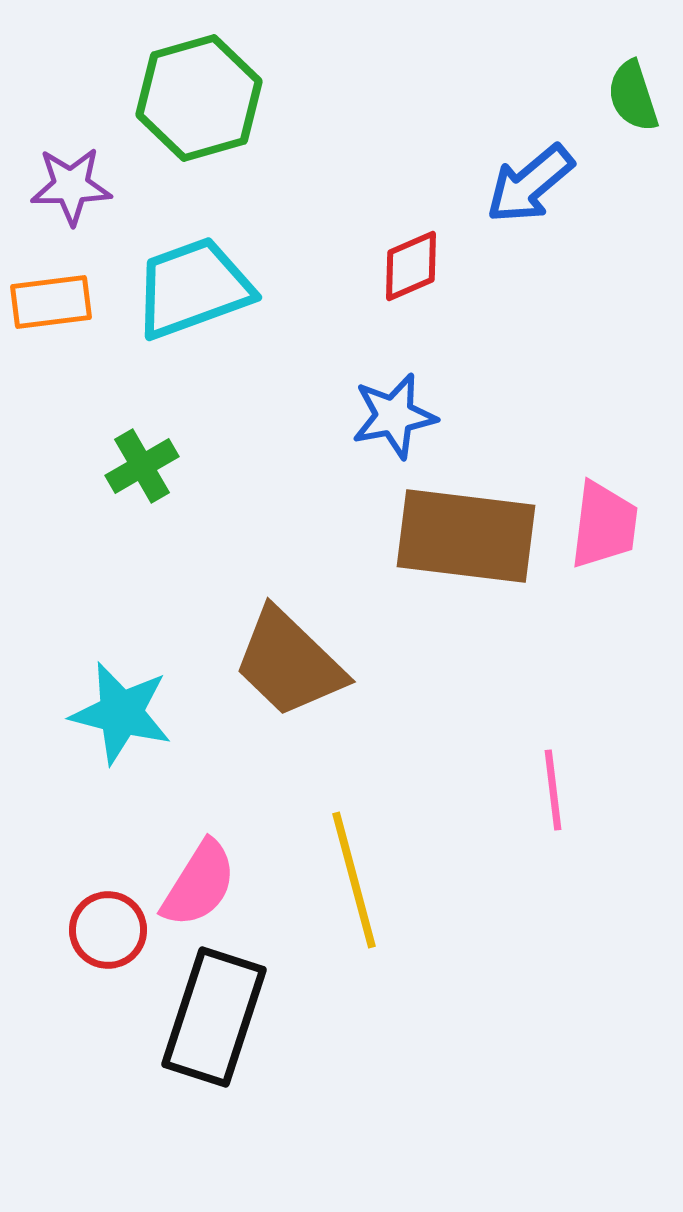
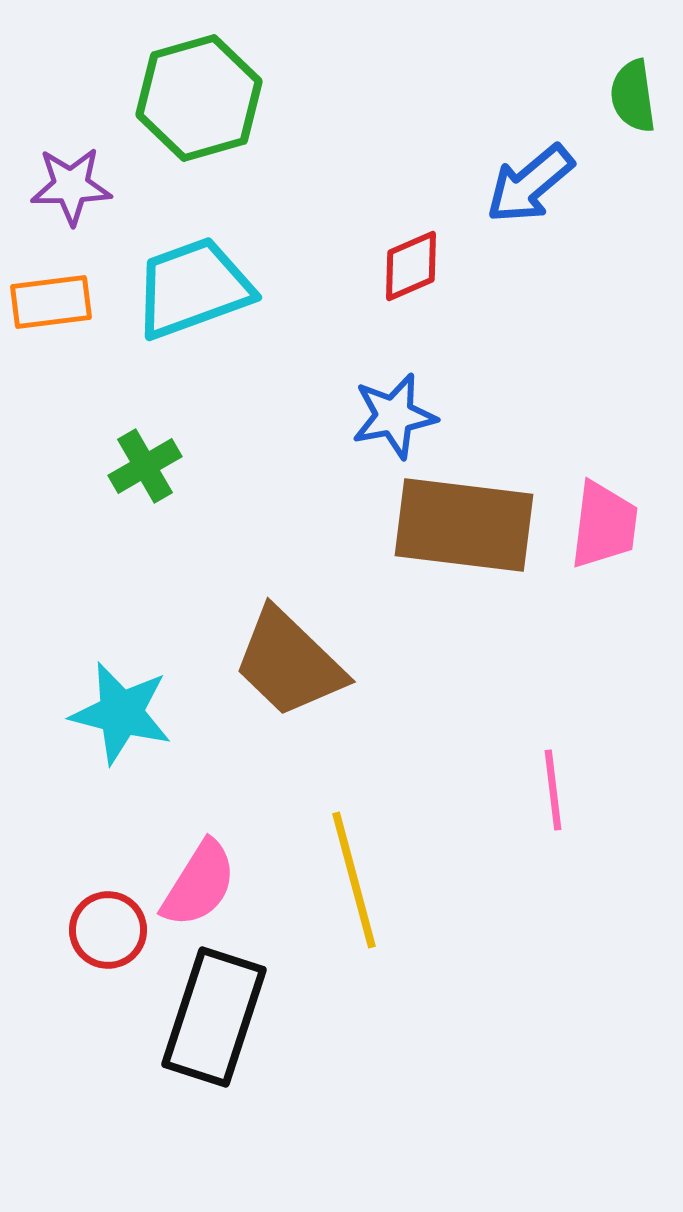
green semicircle: rotated 10 degrees clockwise
green cross: moved 3 px right
brown rectangle: moved 2 px left, 11 px up
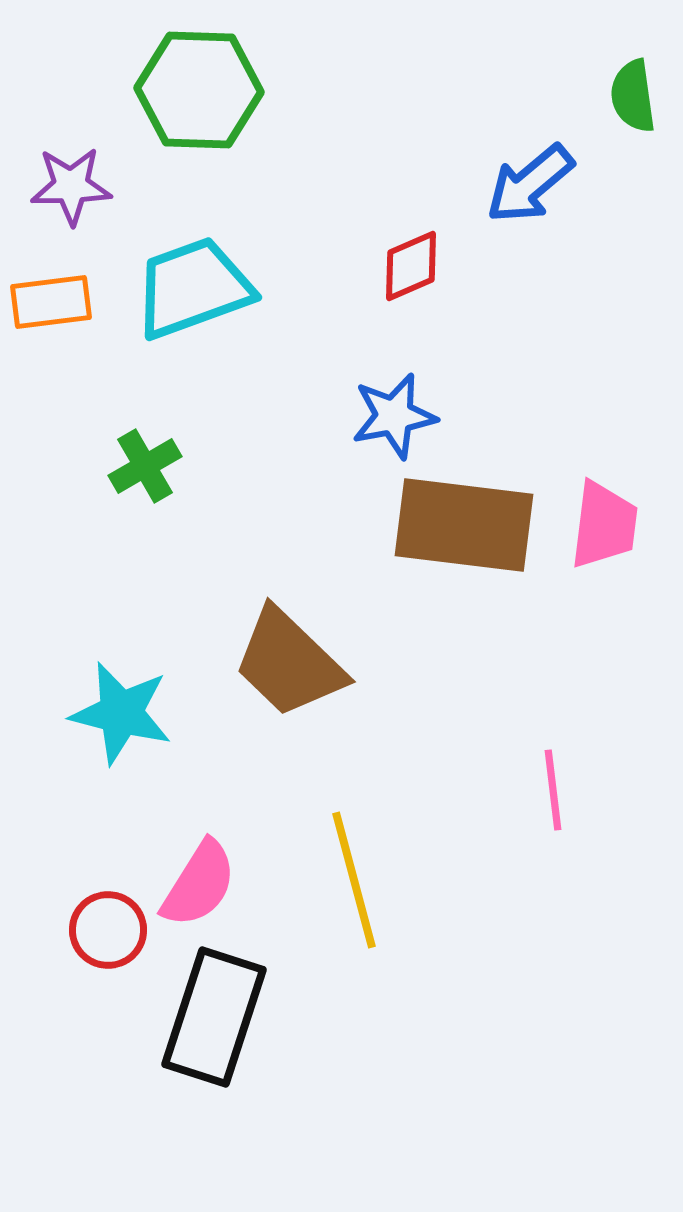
green hexagon: moved 8 px up; rotated 18 degrees clockwise
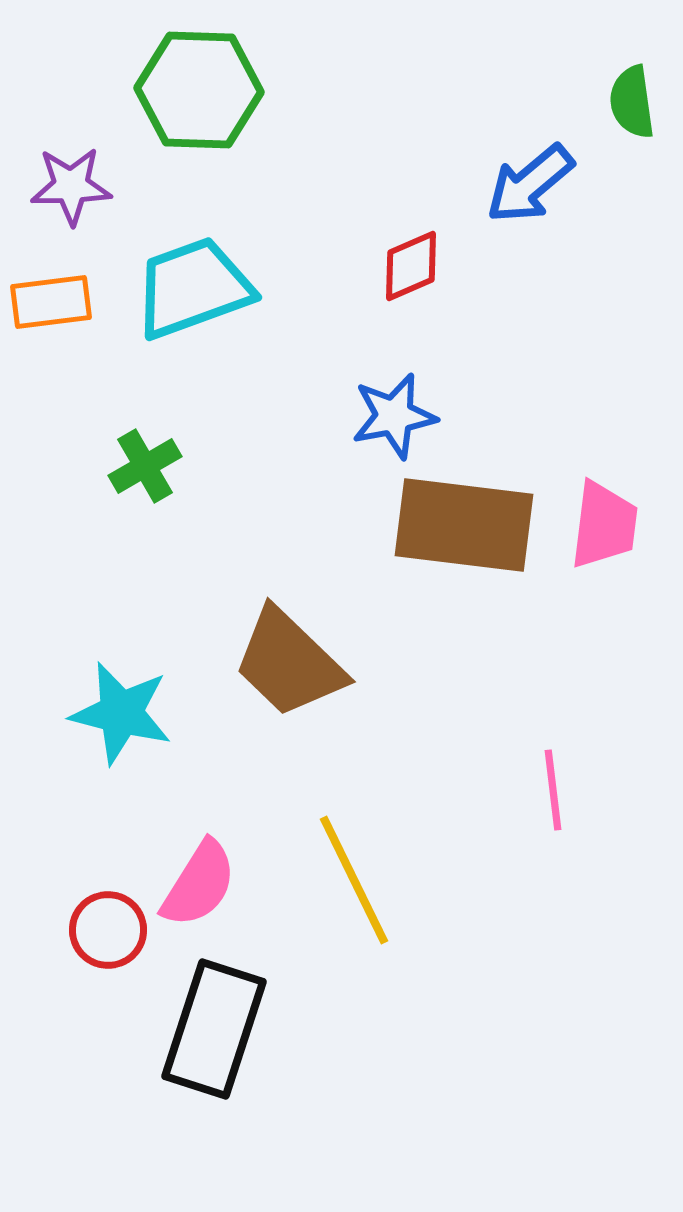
green semicircle: moved 1 px left, 6 px down
yellow line: rotated 11 degrees counterclockwise
black rectangle: moved 12 px down
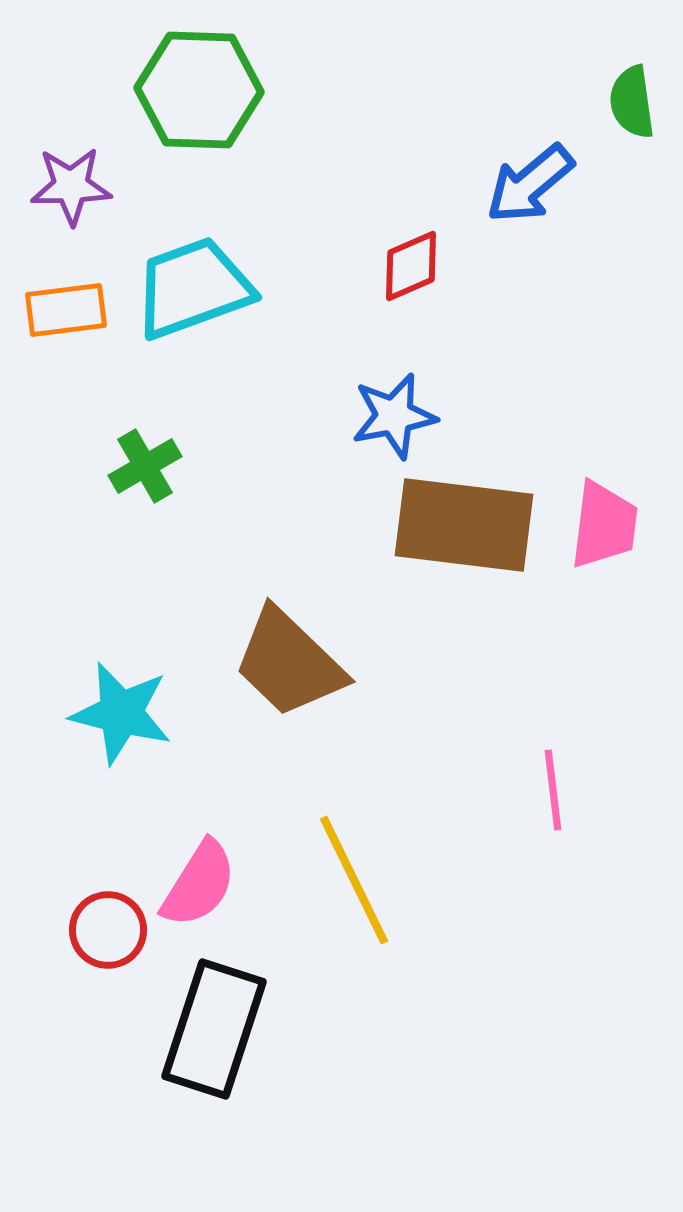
orange rectangle: moved 15 px right, 8 px down
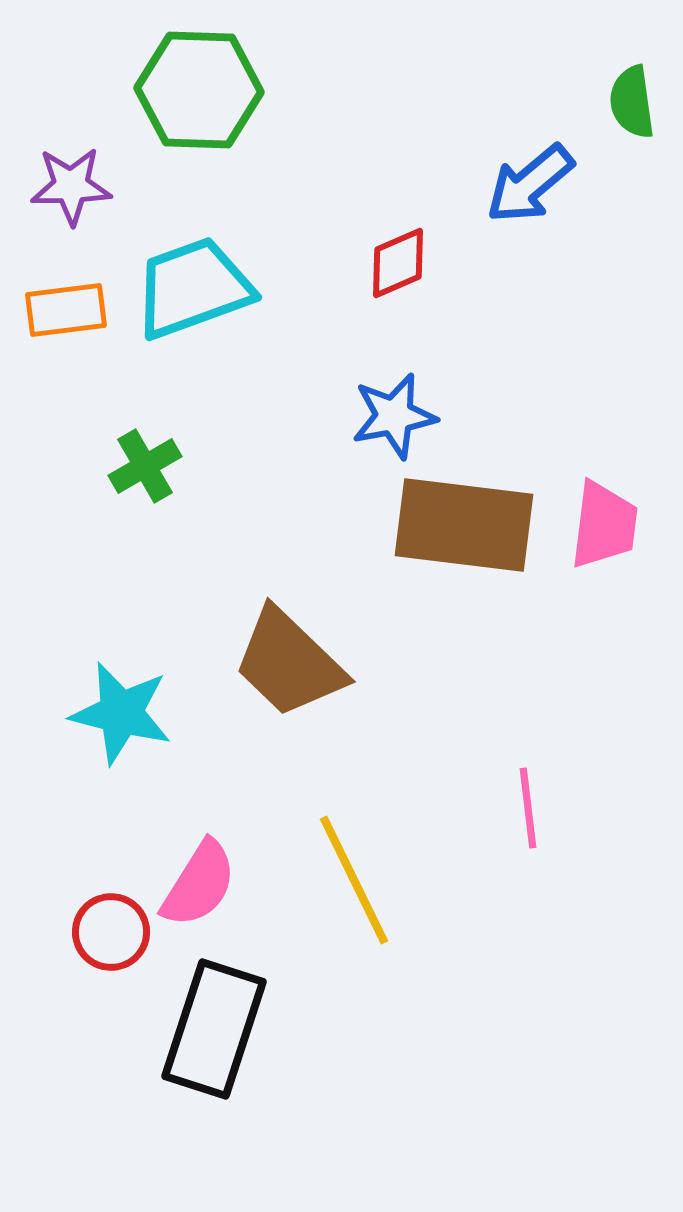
red diamond: moved 13 px left, 3 px up
pink line: moved 25 px left, 18 px down
red circle: moved 3 px right, 2 px down
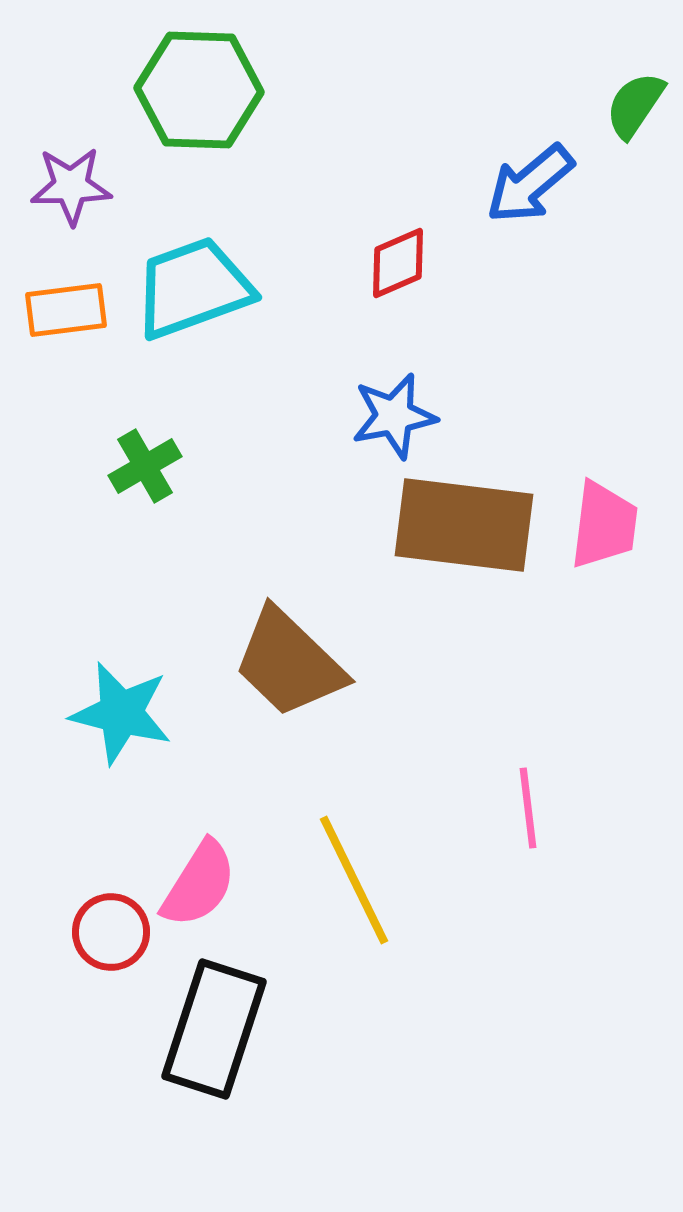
green semicircle: moved 3 px right, 3 px down; rotated 42 degrees clockwise
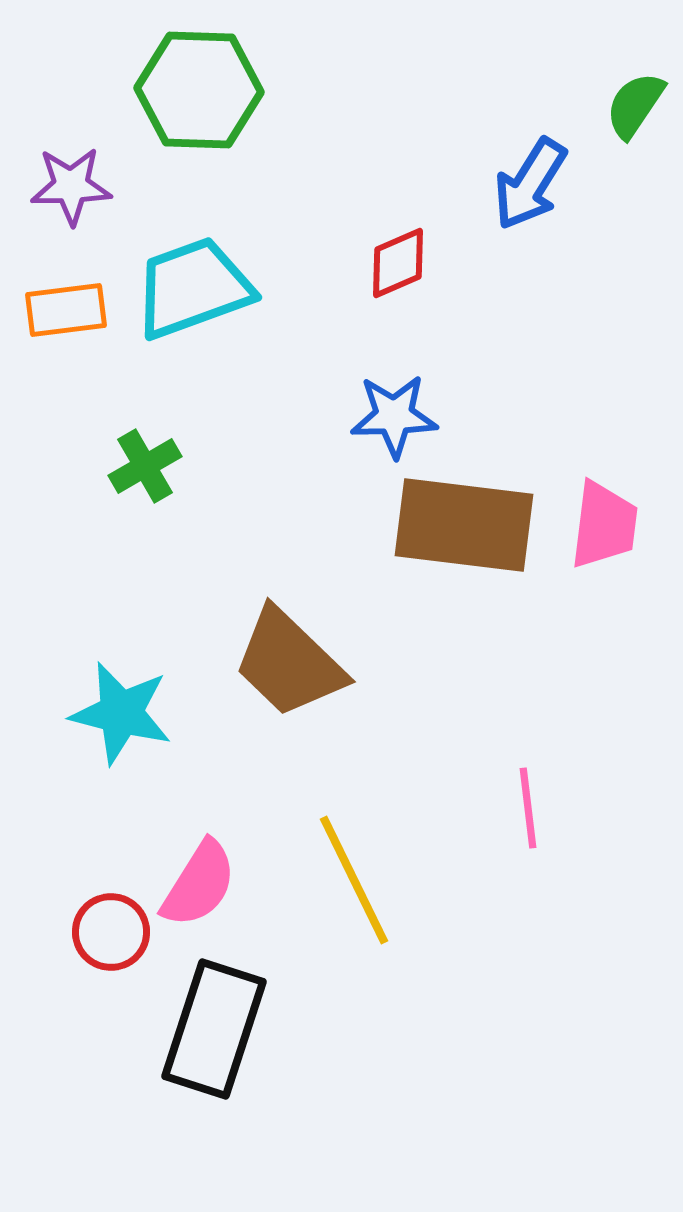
blue arrow: rotated 18 degrees counterclockwise
blue star: rotated 10 degrees clockwise
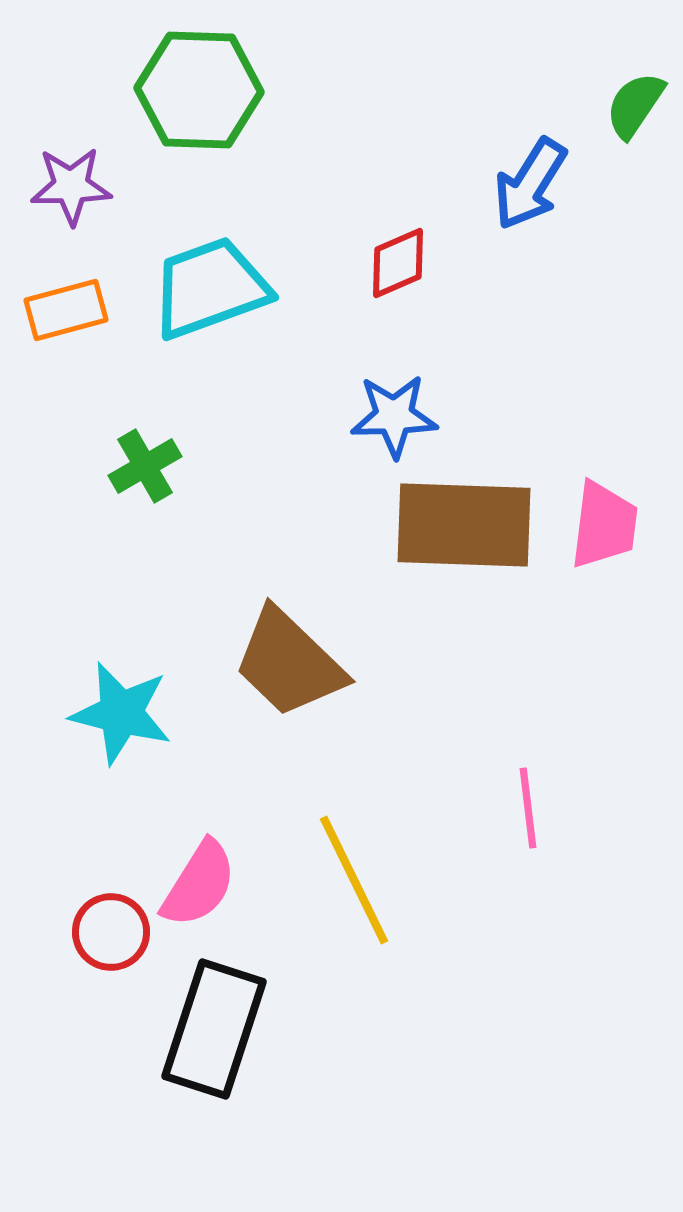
cyan trapezoid: moved 17 px right
orange rectangle: rotated 8 degrees counterclockwise
brown rectangle: rotated 5 degrees counterclockwise
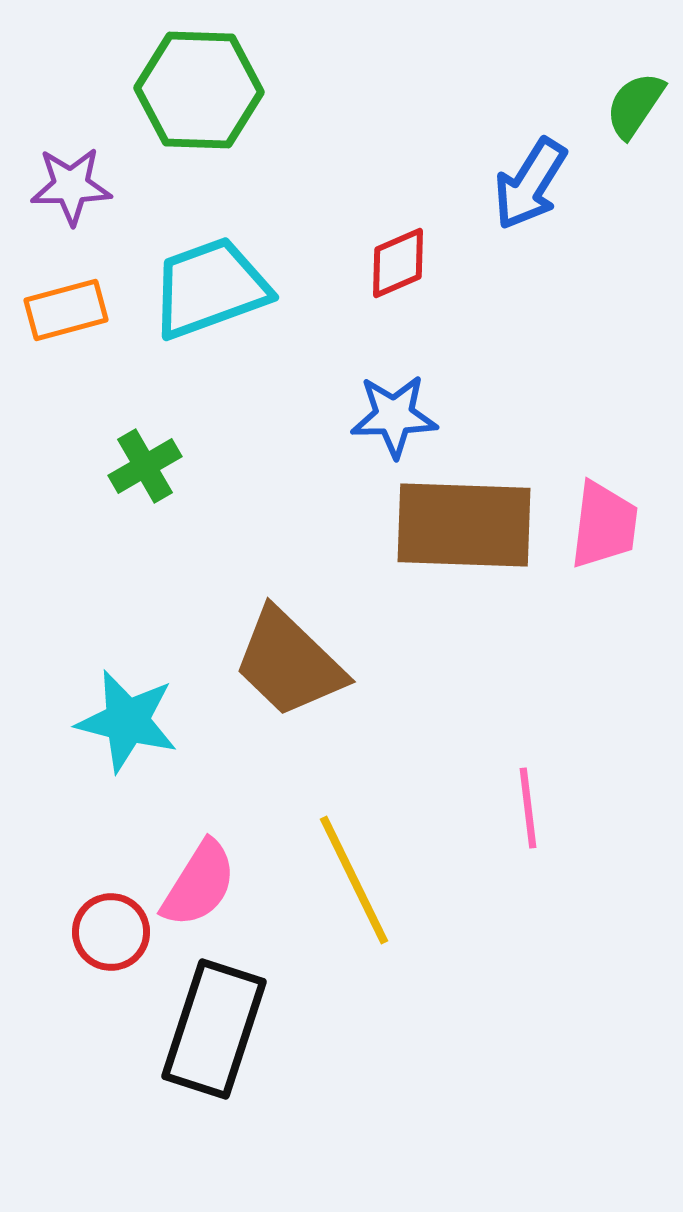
cyan star: moved 6 px right, 8 px down
